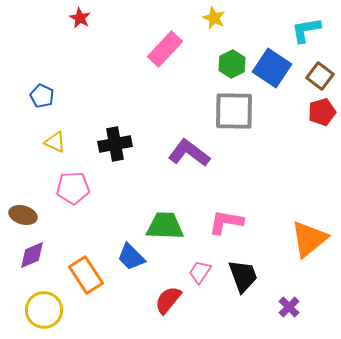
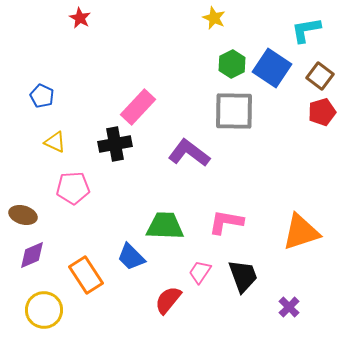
pink rectangle: moved 27 px left, 58 px down
orange triangle: moved 8 px left, 7 px up; rotated 21 degrees clockwise
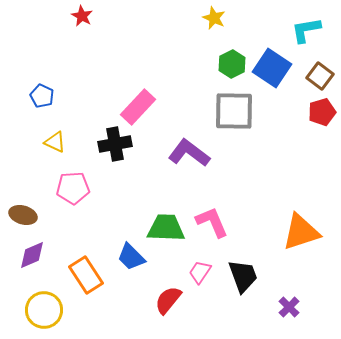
red star: moved 2 px right, 2 px up
pink L-shape: moved 14 px left; rotated 57 degrees clockwise
green trapezoid: moved 1 px right, 2 px down
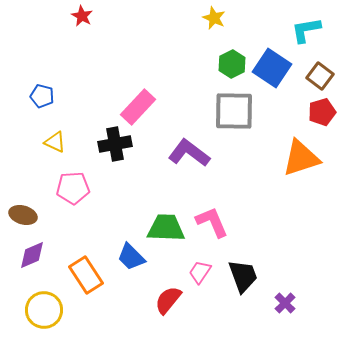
blue pentagon: rotated 10 degrees counterclockwise
orange triangle: moved 74 px up
purple cross: moved 4 px left, 4 px up
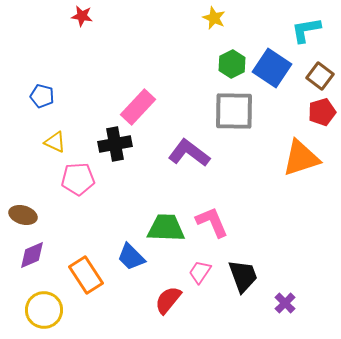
red star: rotated 20 degrees counterclockwise
pink pentagon: moved 5 px right, 9 px up
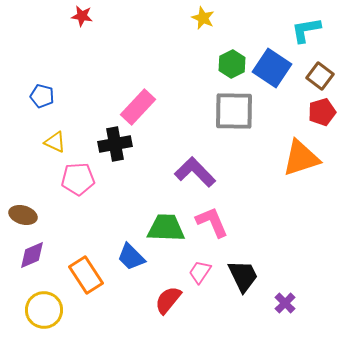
yellow star: moved 11 px left
purple L-shape: moved 6 px right, 19 px down; rotated 9 degrees clockwise
black trapezoid: rotated 6 degrees counterclockwise
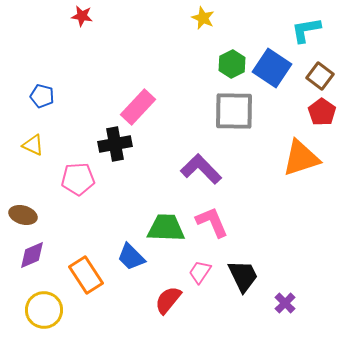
red pentagon: rotated 20 degrees counterclockwise
yellow triangle: moved 22 px left, 3 px down
purple L-shape: moved 6 px right, 3 px up
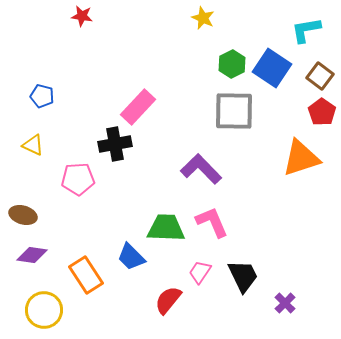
purple diamond: rotated 32 degrees clockwise
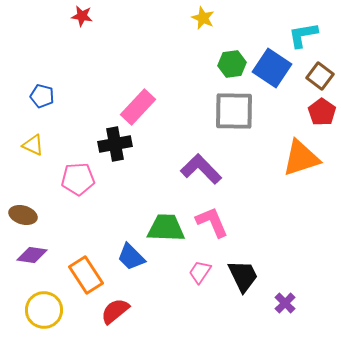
cyan L-shape: moved 3 px left, 5 px down
green hexagon: rotated 20 degrees clockwise
red semicircle: moved 53 px left, 11 px down; rotated 12 degrees clockwise
